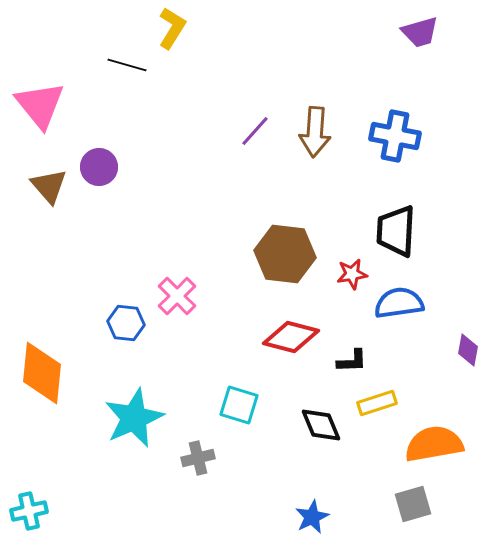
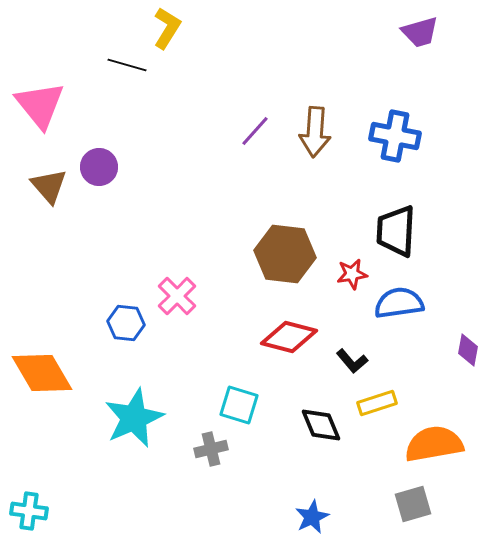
yellow L-shape: moved 5 px left
red diamond: moved 2 px left
black L-shape: rotated 52 degrees clockwise
orange diamond: rotated 36 degrees counterclockwise
gray cross: moved 13 px right, 9 px up
cyan cross: rotated 21 degrees clockwise
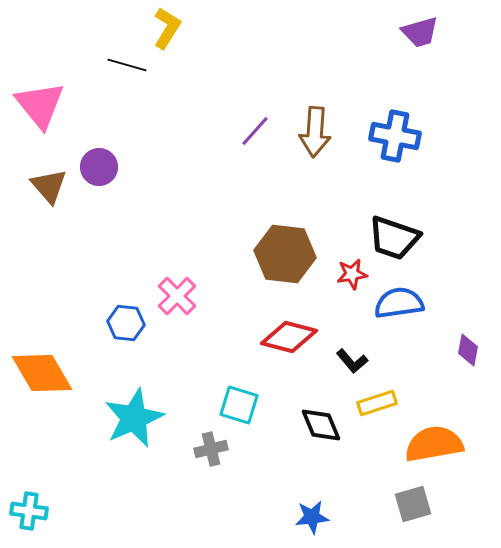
black trapezoid: moved 2 px left, 7 px down; rotated 74 degrees counterclockwise
blue star: rotated 20 degrees clockwise
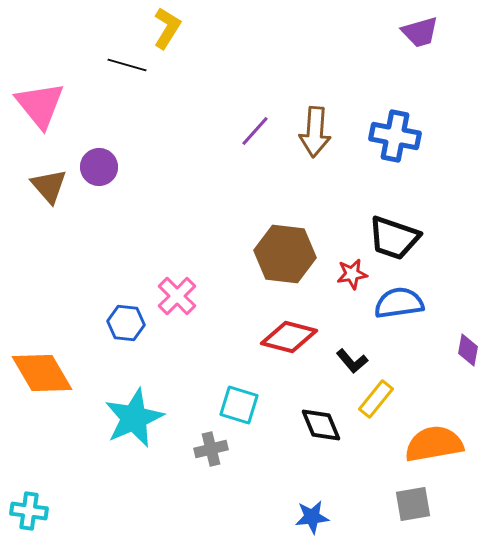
yellow rectangle: moved 1 px left, 4 px up; rotated 33 degrees counterclockwise
gray square: rotated 6 degrees clockwise
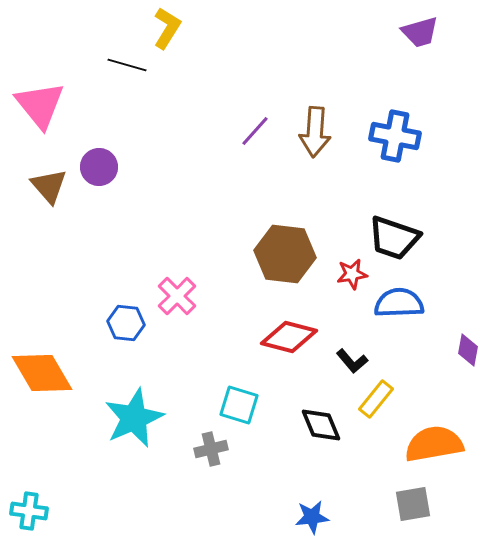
blue semicircle: rotated 6 degrees clockwise
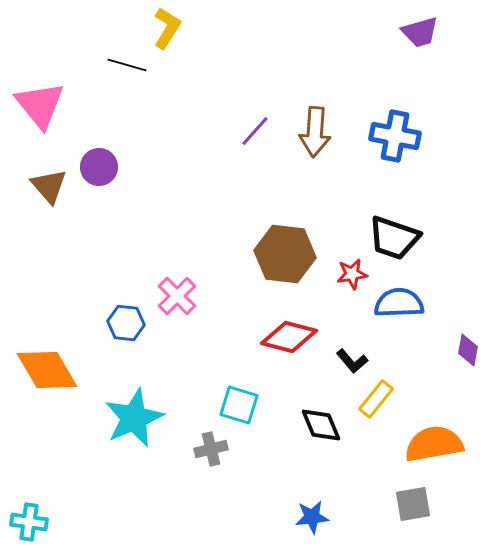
orange diamond: moved 5 px right, 3 px up
cyan cross: moved 11 px down
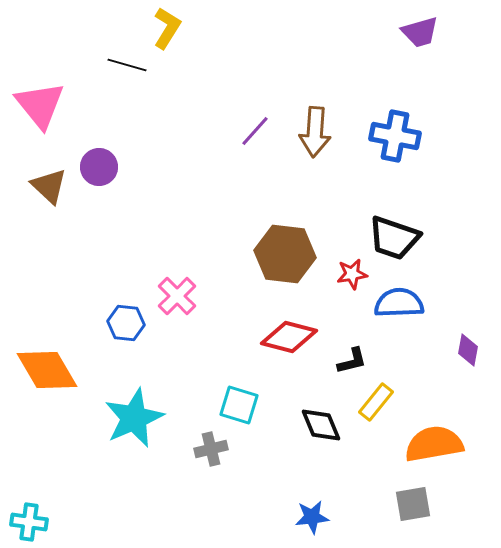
brown triangle: rotated 6 degrees counterclockwise
black L-shape: rotated 64 degrees counterclockwise
yellow rectangle: moved 3 px down
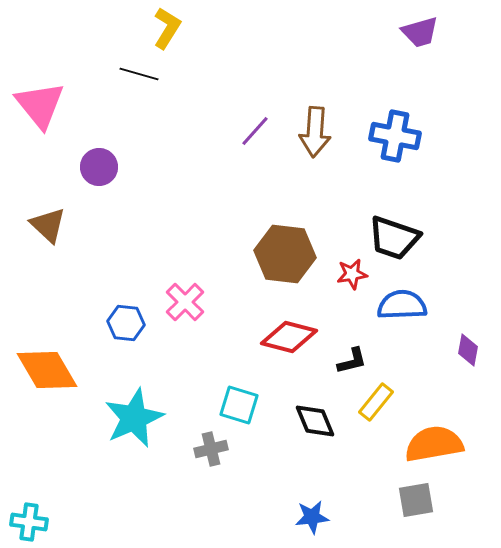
black line: moved 12 px right, 9 px down
brown triangle: moved 1 px left, 39 px down
pink cross: moved 8 px right, 6 px down
blue semicircle: moved 3 px right, 2 px down
black diamond: moved 6 px left, 4 px up
gray square: moved 3 px right, 4 px up
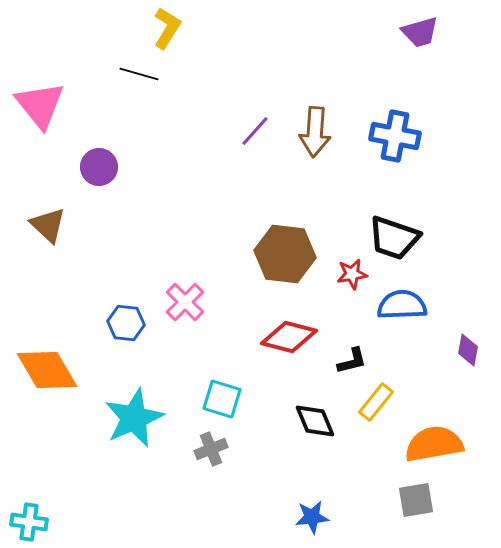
cyan square: moved 17 px left, 6 px up
gray cross: rotated 8 degrees counterclockwise
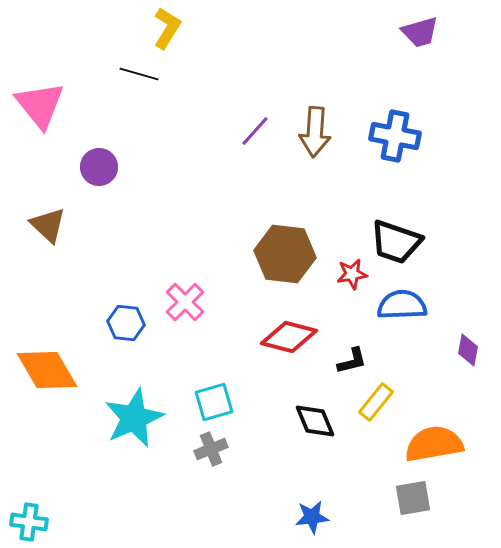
black trapezoid: moved 2 px right, 4 px down
cyan square: moved 8 px left, 3 px down; rotated 33 degrees counterclockwise
gray square: moved 3 px left, 2 px up
